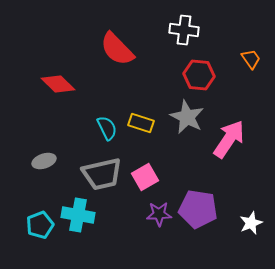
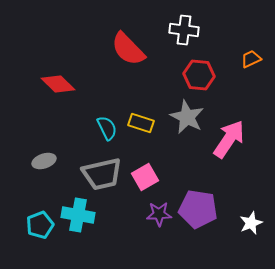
red semicircle: moved 11 px right
orange trapezoid: rotated 80 degrees counterclockwise
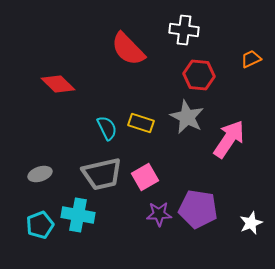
gray ellipse: moved 4 px left, 13 px down
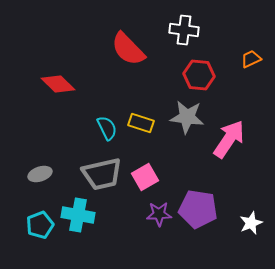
gray star: rotated 20 degrees counterclockwise
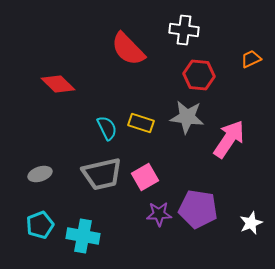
cyan cross: moved 5 px right, 21 px down
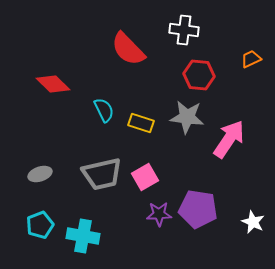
red diamond: moved 5 px left
cyan semicircle: moved 3 px left, 18 px up
white star: moved 2 px right, 1 px up; rotated 25 degrees counterclockwise
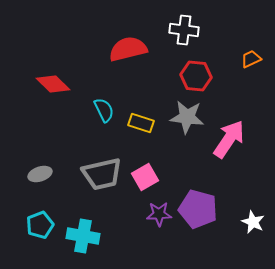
red semicircle: rotated 120 degrees clockwise
red hexagon: moved 3 px left, 1 px down
purple pentagon: rotated 6 degrees clockwise
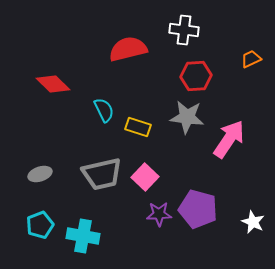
red hexagon: rotated 8 degrees counterclockwise
yellow rectangle: moved 3 px left, 4 px down
pink square: rotated 16 degrees counterclockwise
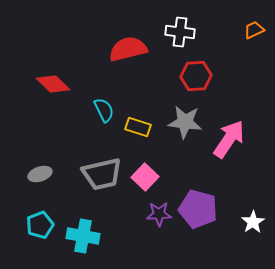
white cross: moved 4 px left, 2 px down
orange trapezoid: moved 3 px right, 29 px up
gray star: moved 2 px left, 5 px down
white star: rotated 15 degrees clockwise
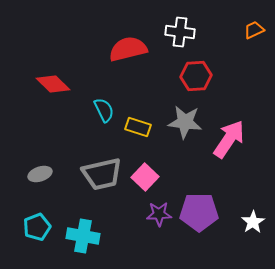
purple pentagon: moved 1 px right, 3 px down; rotated 15 degrees counterclockwise
cyan pentagon: moved 3 px left, 2 px down
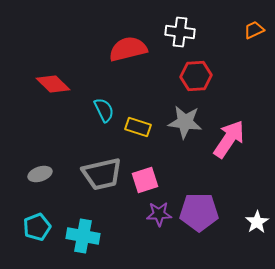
pink square: moved 3 px down; rotated 28 degrees clockwise
white star: moved 4 px right
